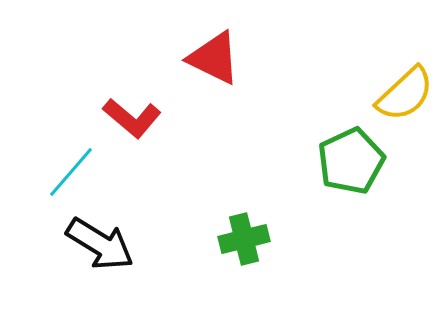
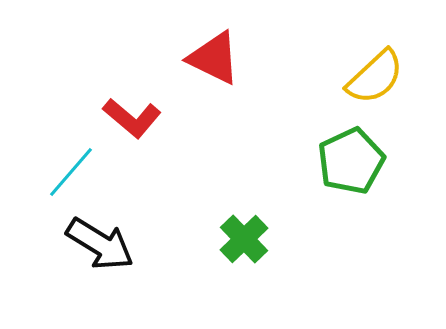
yellow semicircle: moved 30 px left, 17 px up
green cross: rotated 30 degrees counterclockwise
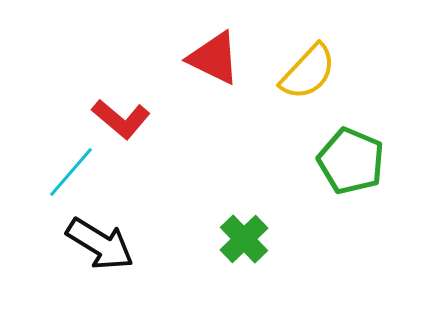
yellow semicircle: moved 67 px left, 5 px up; rotated 4 degrees counterclockwise
red L-shape: moved 11 px left, 1 px down
green pentagon: rotated 24 degrees counterclockwise
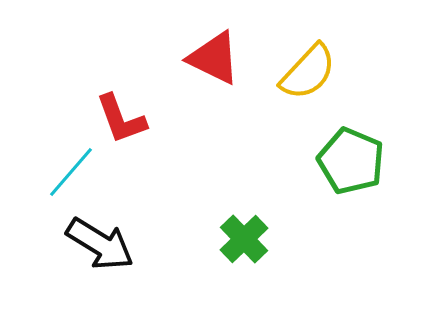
red L-shape: rotated 30 degrees clockwise
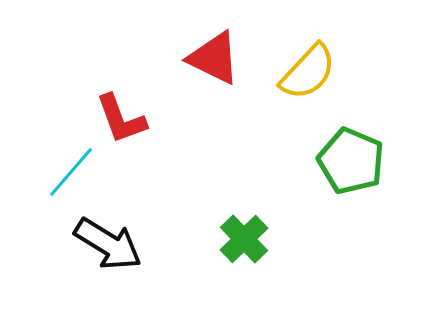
black arrow: moved 8 px right
